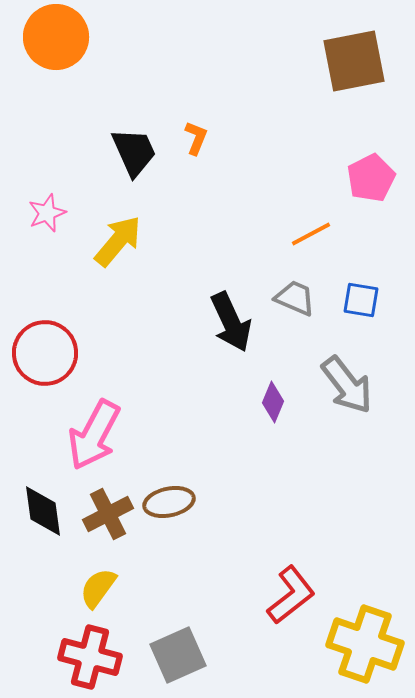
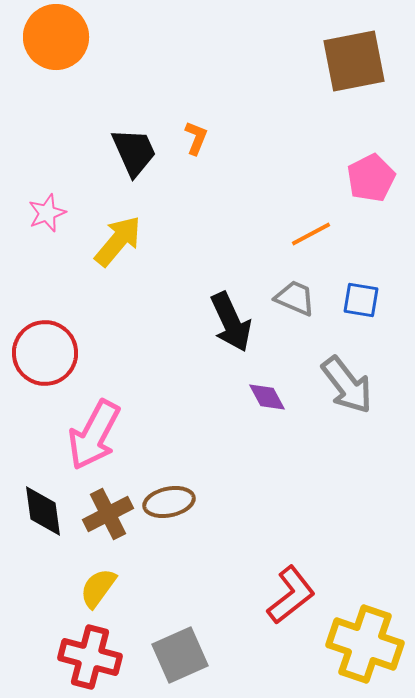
purple diamond: moved 6 px left, 5 px up; rotated 51 degrees counterclockwise
gray square: moved 2 px right
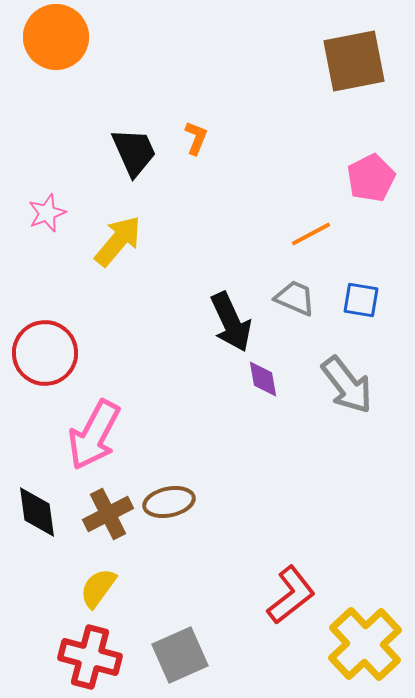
purple diamond: moved 4 px left, 18 px up; rotated 18 degrees clockwise
black diamond: moved 6 px left, 1 px down
yellow cross: rotated 28 degrees clockwise
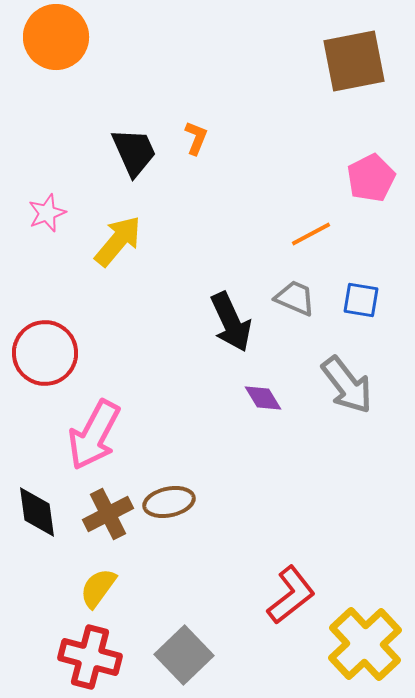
purple diamond: moved 19 px down; rotated 21 degrees counterclockwise
gray square: moved 4 px right; rotated 20 degrees counterclockwise
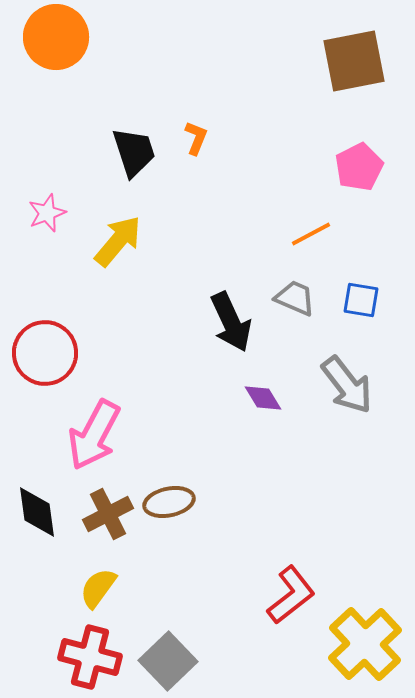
black trapezoid: rotated 6 degrees clockwise
pink pentagon: moved 12 px left, 11 px up
gray square: moved 16 px left, 6 px down
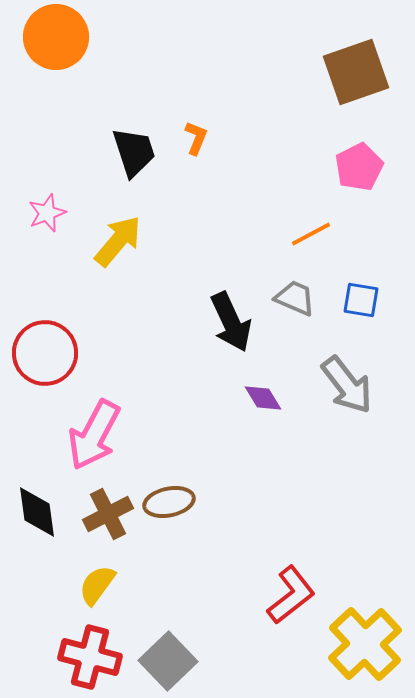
brown square: moved 2 px right, 11 px down; rotated 8 degrees counterclockwise
yellow semicircle: moved 1 px left, 3 px up
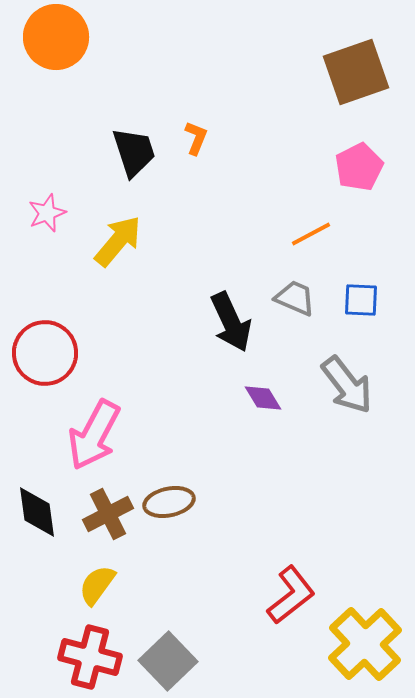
blue square: rotated 6 degrees counterclockwise
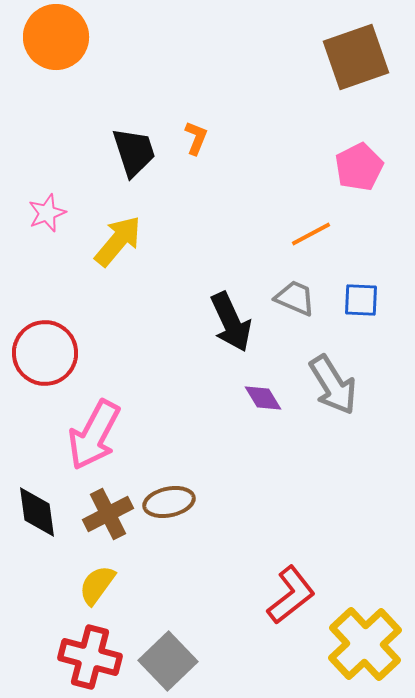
brown square: moved 15 px up
gray arrow: moved 14 px left; rotated 6 degrees clockwise
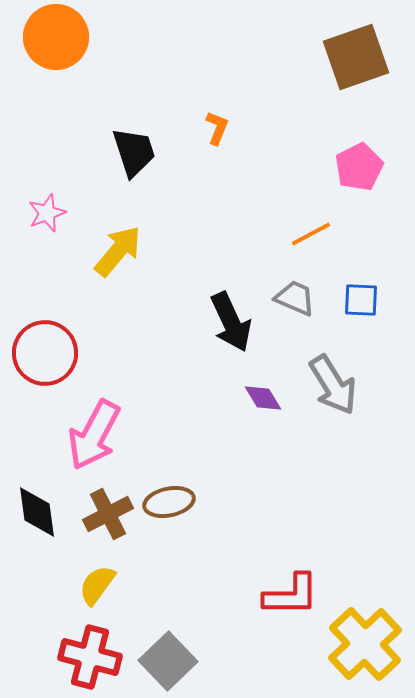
orange L-shape: moved 21 px right, 10 px up
yellow arrow: moved 10 px down
red L-shape: rotated 38 degrees clockwise
